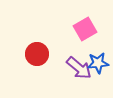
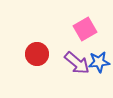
blue star: moved 1 px right, 1 px up
purple arrow: moved 2 px left, 5 px up
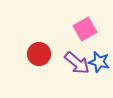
red circle: moved 2 px right
blue star: rotated 20 degrees clockwise
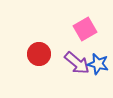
blue star: moved 1 px left, 2 px down
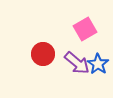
red circle: moved 4 px right
blue star: rotated 20 degrees clockwise
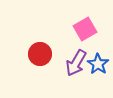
red circle: moved 3 px left
purple arrow: moved 1 px left; rotated 80 degrees clockwise
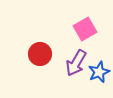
blue star: moved 1 px right, 8 px down; rotated 15 degrees clockwise
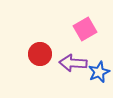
purple arrow: moved 3 px left; rotated 64 degrees clockwise
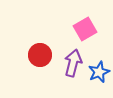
red circle: moved 1 px down
purple arrow: rotated 100 degrees clockwise
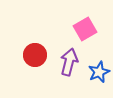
red circle: moved 5 px left
purple arrow: moved 4 px left, 1 px up
